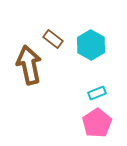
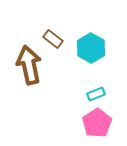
cyan hexagon: moved 3 px down
cyan rectangle: moved 1 px left, 1 px down
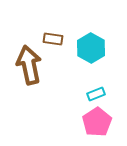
brown rectangle: rotated 30 degrees counterclockwise
pink pentagon: moved 1 px up
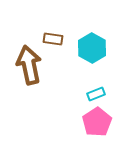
cyan hexagon: moved 1 px right
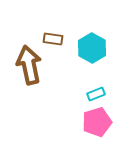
pink pentagon: rotated 16 degrees clockwise
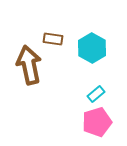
cyan rectangle: rotated 18 degrees counterclockwise
